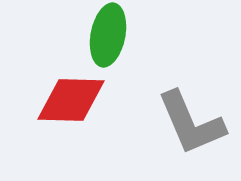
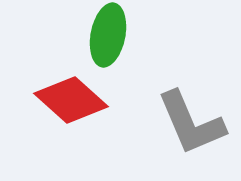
red diamond: rotated 40 degrees clockwise
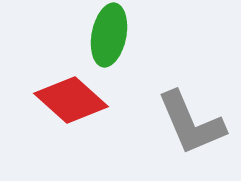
green ellipse: moved 1 px right
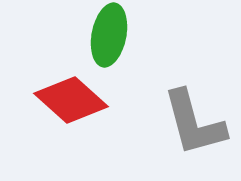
gray L-shape: moved 3 px right; rotated 8 degrees clockwise
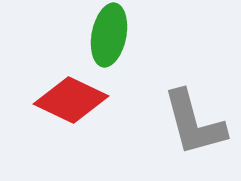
red diamond: rotated 16 degrees counterclockwise
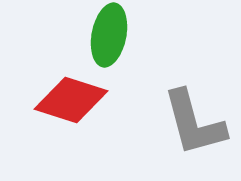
red diamond: rotated 8 degrees counterclockwise
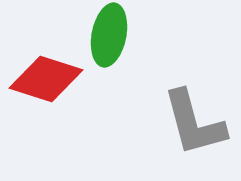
red diamond: moved 25 px left, 21 px up
